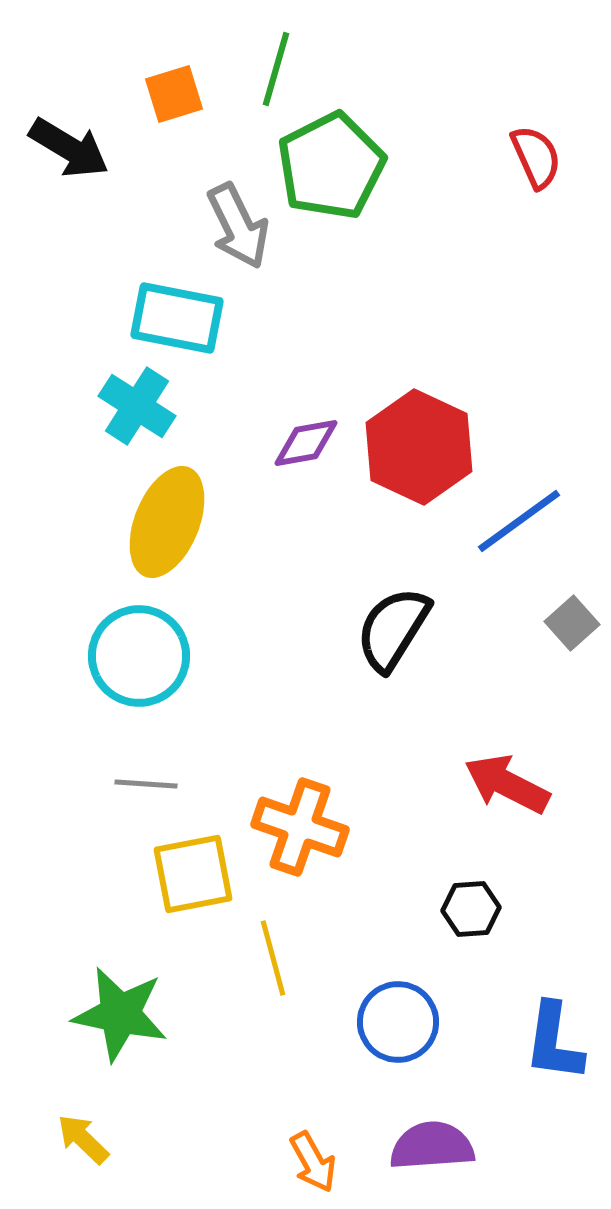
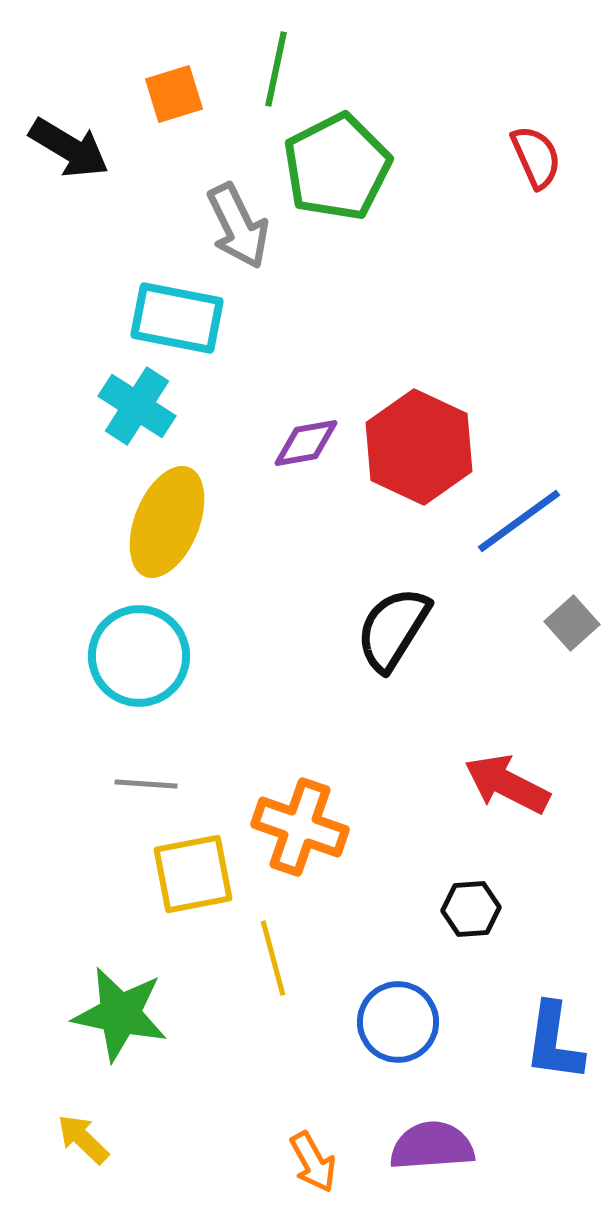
green line: rotated 4 degrees counterclockwise
green pentagon: moved 6 px right, 1 px down
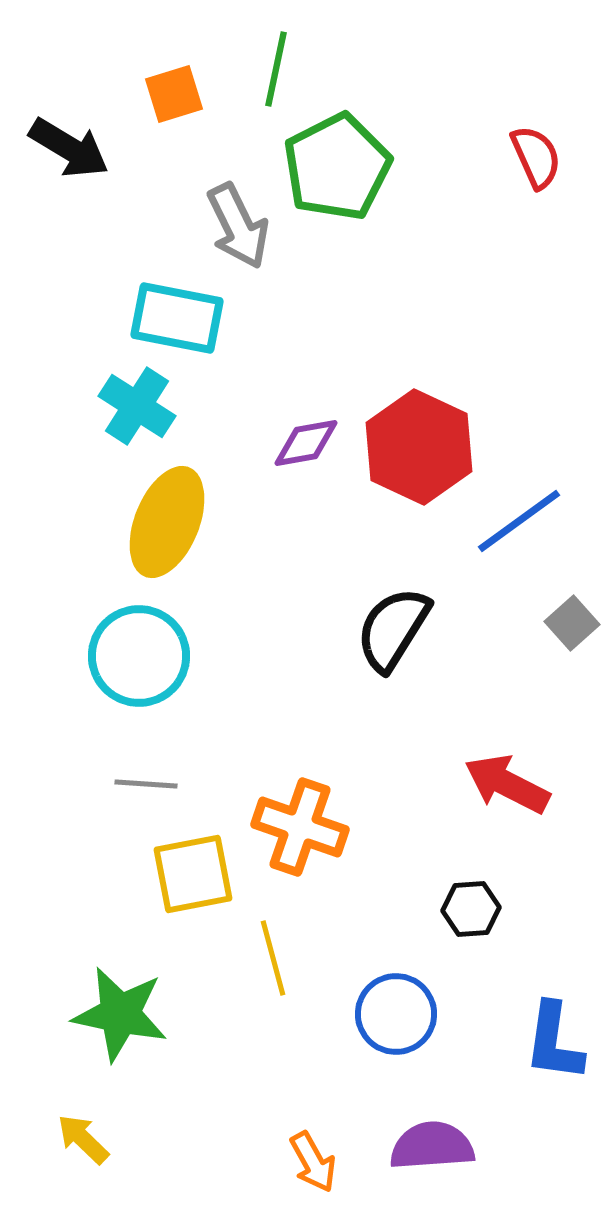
blue circle: moved 2 px left, 8 px up
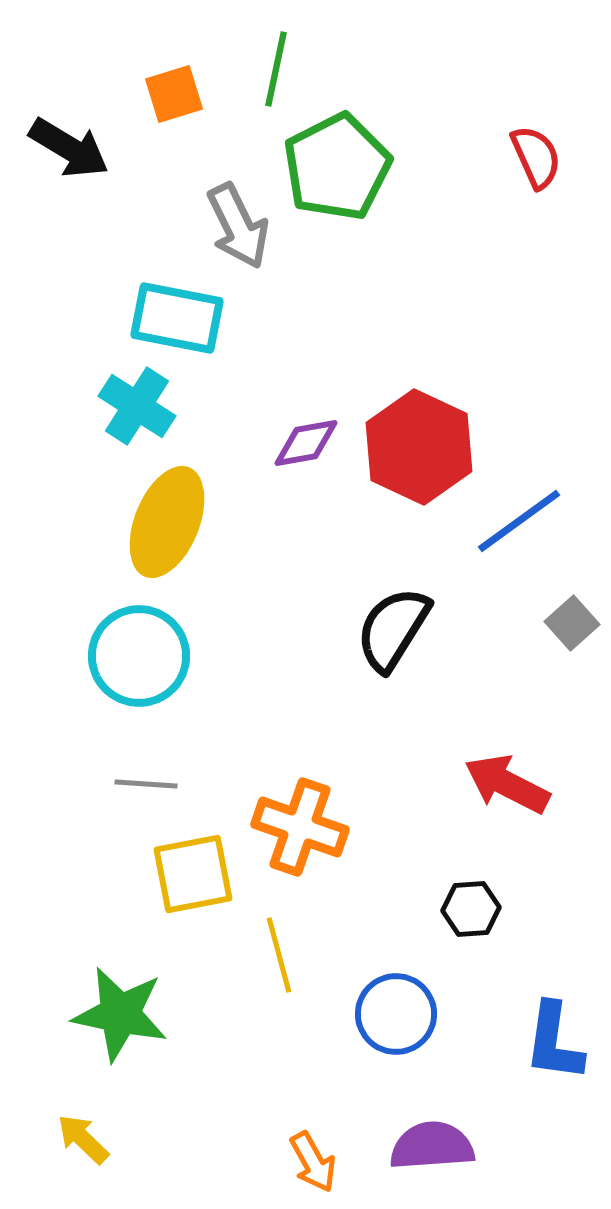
yellow line: moved 6 px right, 3 px up
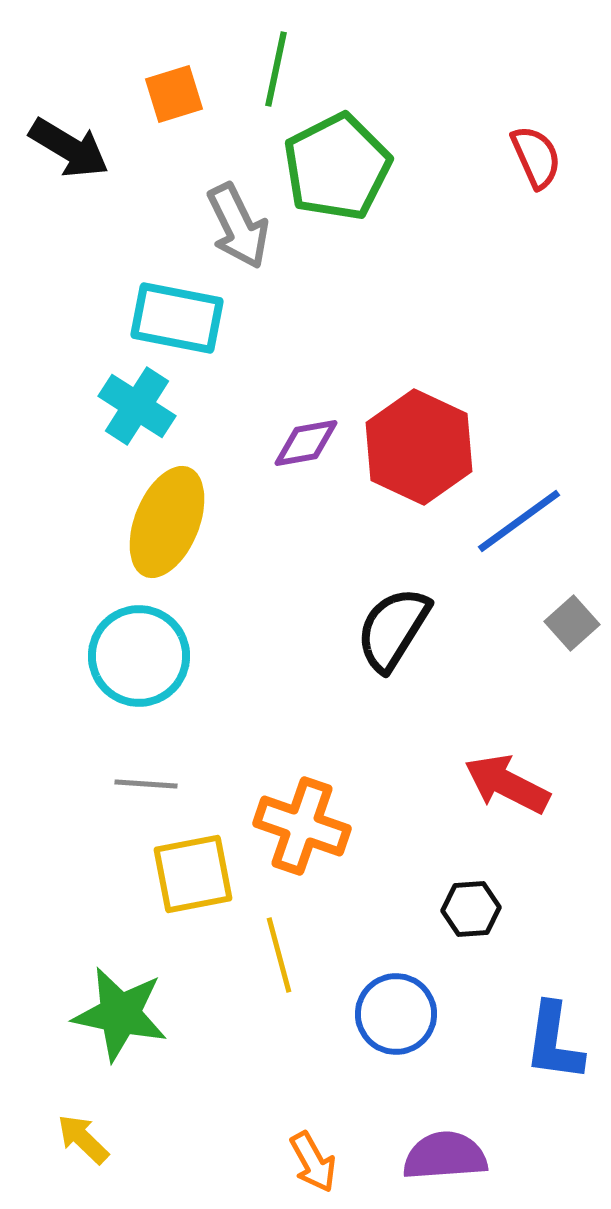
orange cross: moved 2 px right, 1 px up
purple semicircle: moved 13 px right, 10 px down
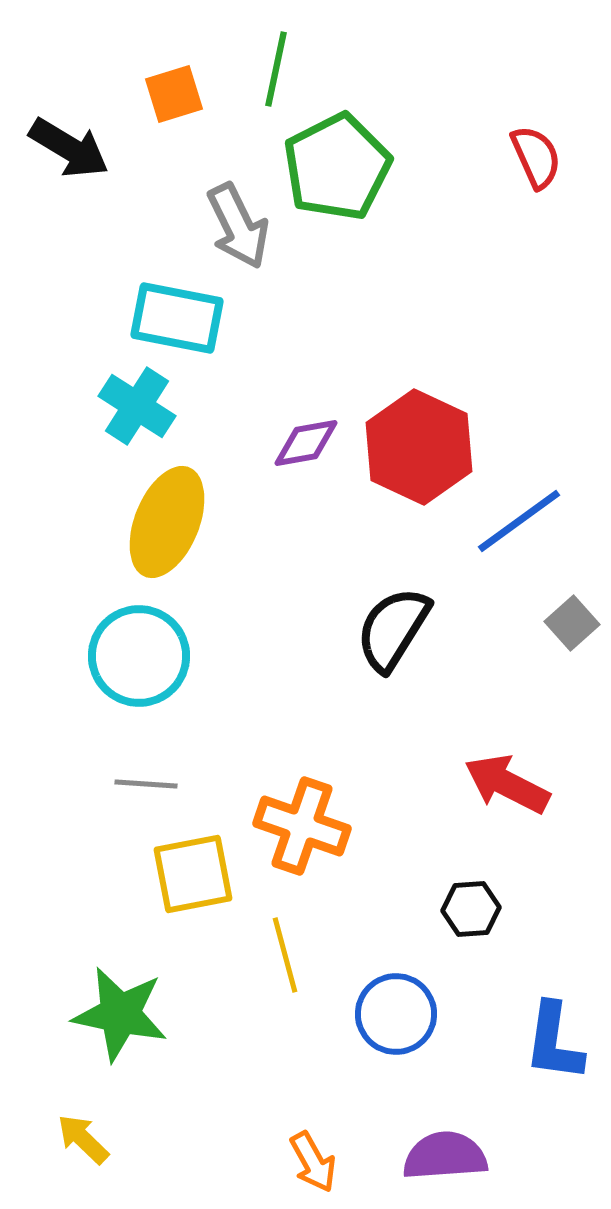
yellow line: moved 6 px right
